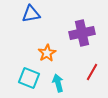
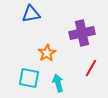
red line: moved 1 px left, 4 px up
cyan square: rotated 10 degrees counterclockwise
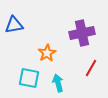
blue triangle: moved 17 px left, 11 px down
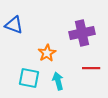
blue triangle: rotated 30 degrees clockwise
red line: rotated 60 degrees clockwise
cyan arrow: moved 2 px up
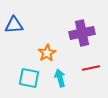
blue triangle: rotated 24 degrees counterclockwise
red line: rotated 12 degrees counterclockwise
cyan arrow: moved 2 px right, 3 px up
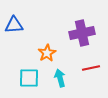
cyan square: rotated 10 degrees counterclockwise
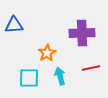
purple cross: rotated 10 degrees clockwise
cyan arrow: moved 2 px up
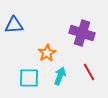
purple cross: rotated 20 degrees clockwise
red line: moved 2 px left, 4 px down; rotated 72 degrees clockwise
cyan arrow: rotated 36 degrees clockwise
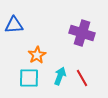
orange star: moved 10 px left, 2 px down
red line: moved 7 px left, 6 px down
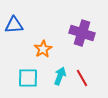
orange star: moved 6 px right, 6 px up
cyan square: moved 1 px left
